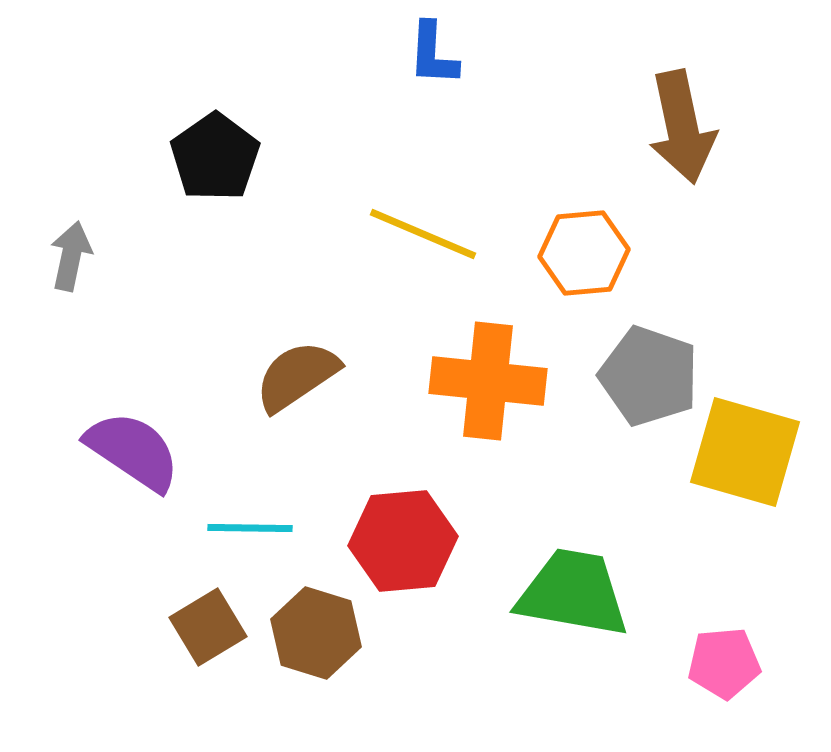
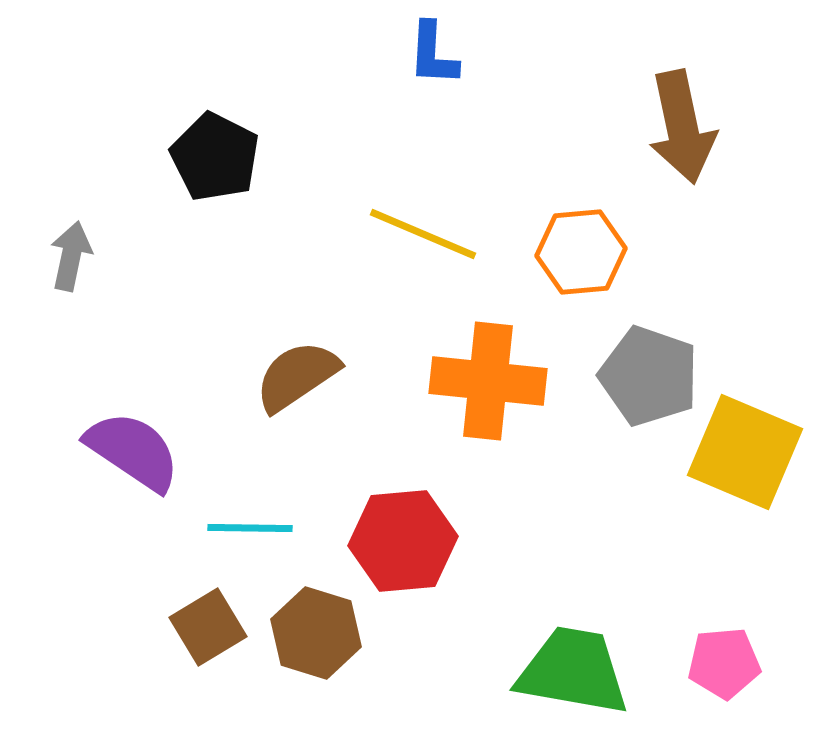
black pentagon: rotated 10 degrees counterclockwise
orange hexagon: moved 3 px left, 1 px up
yellow square: rotated 7 degrees clockwise
green trapezoid: moved 78 px down
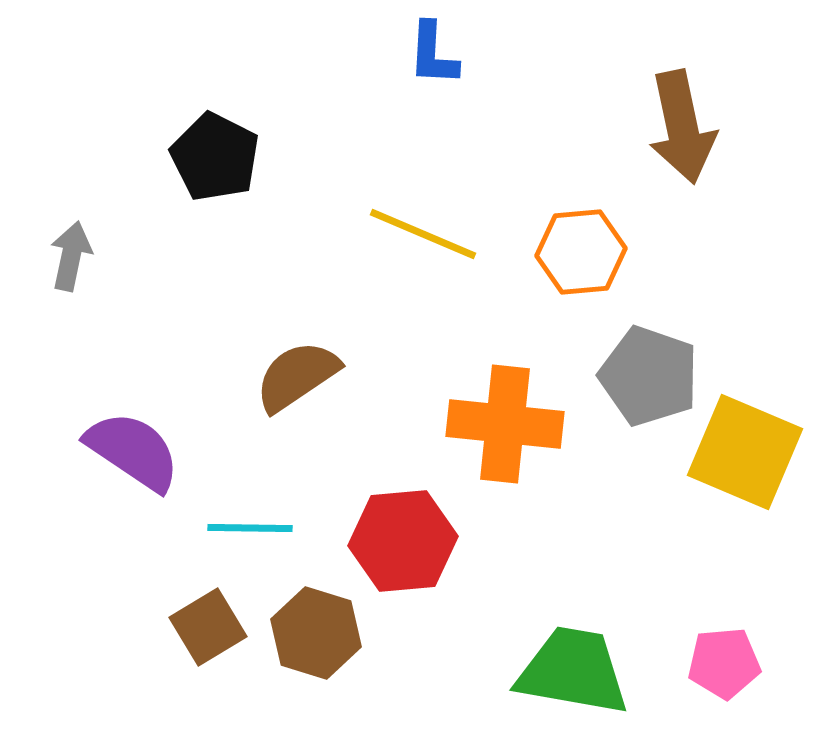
orange cross: moved 17 px right, 43 px down
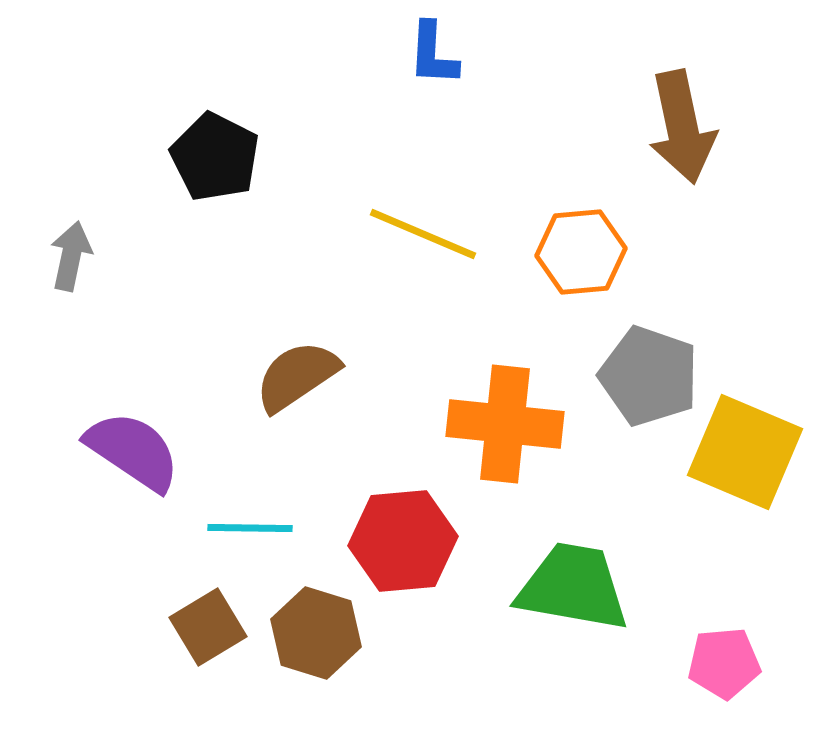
green trapezoid: moved 84 px up
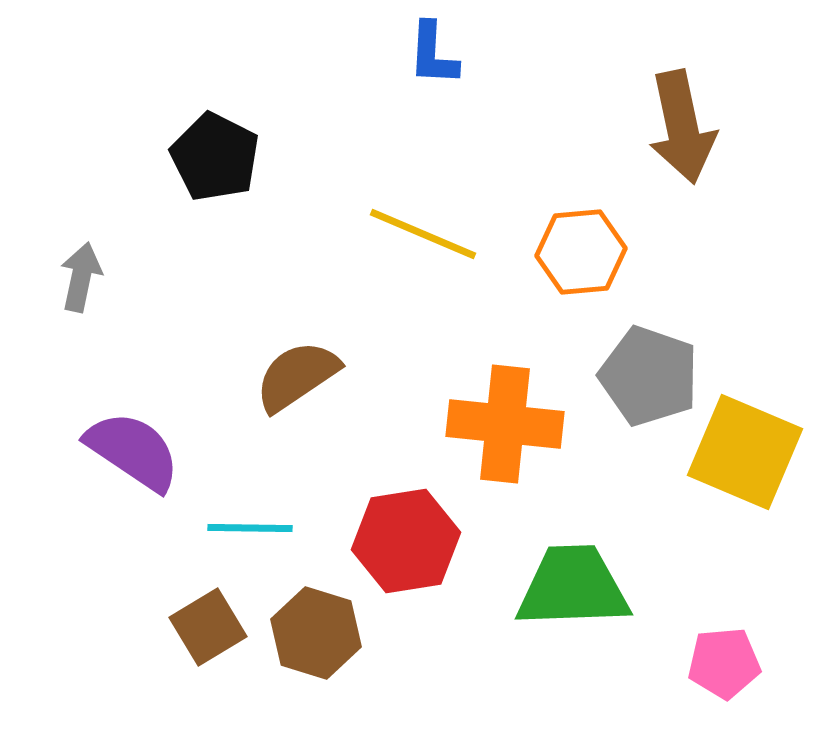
gray arrow: moved 10 px right, 21 px down
red hexagon: moved 3 px right; rotated 4 degrees counterclockwise
green trapezoid: rotated 12 degrees counterclockwise
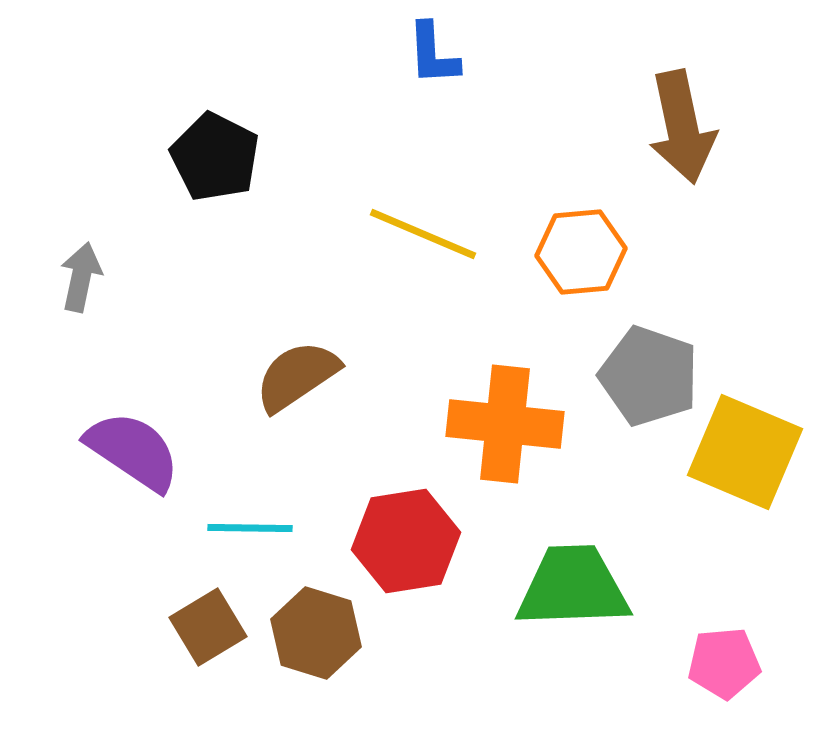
blue L-shape: rotated 6 degrees counterclockwise
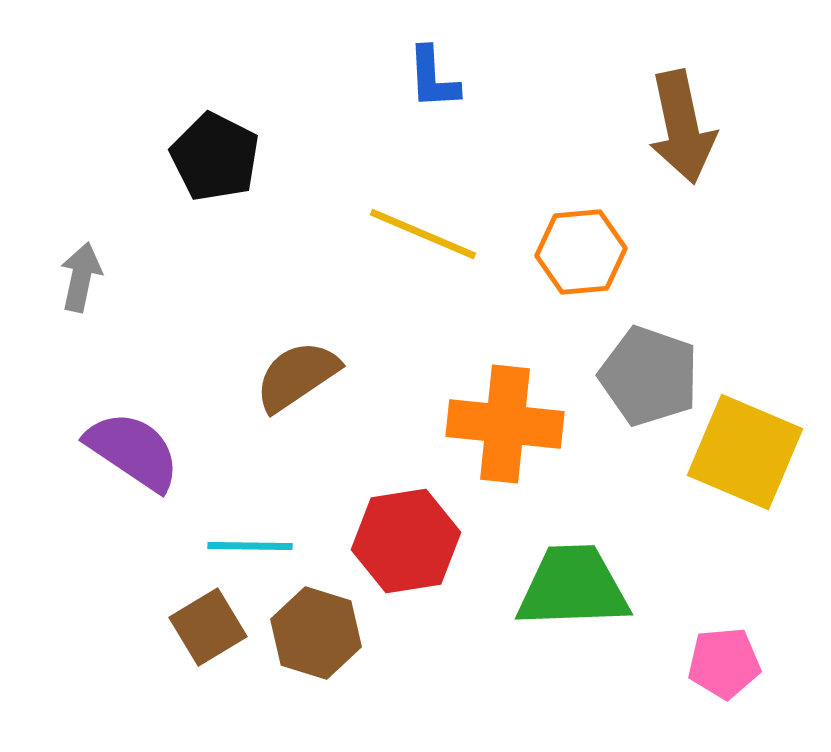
blue L-shape: moved 24 px down
cyan line: moved 18 px down
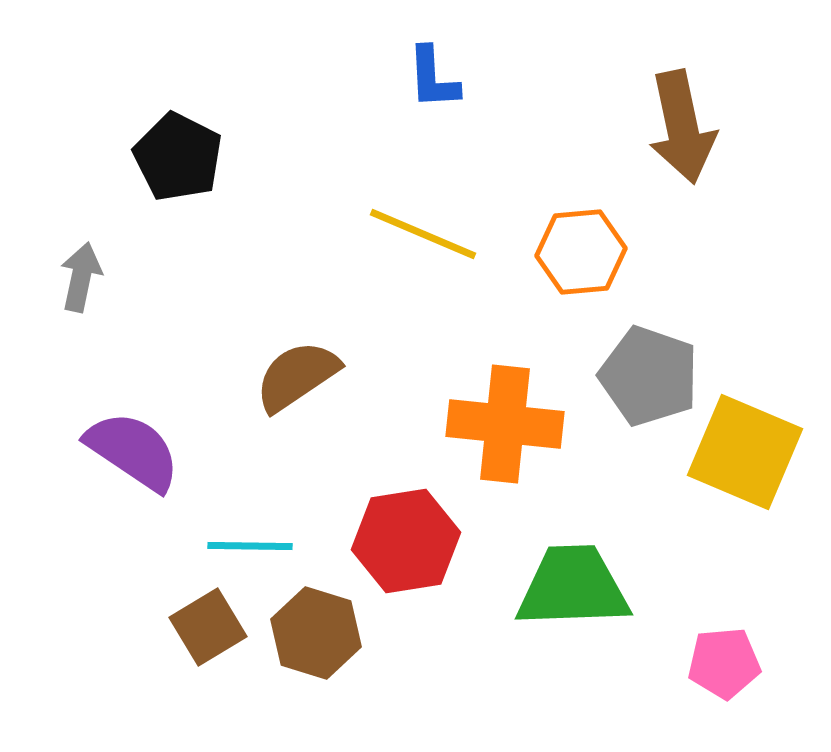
black pentagon: moved 37 px left
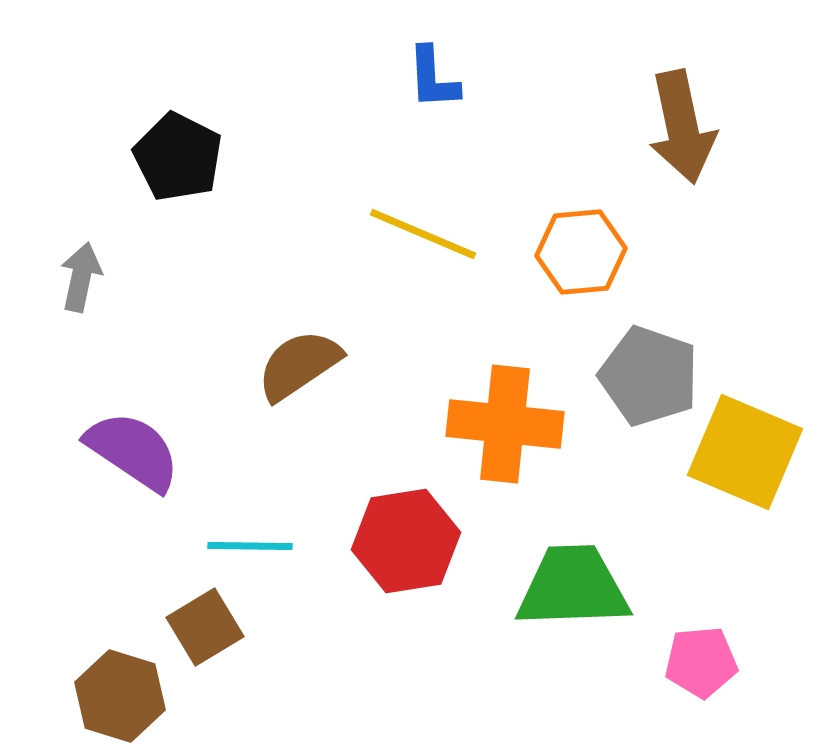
brown semicircle: moved 2 px right, 11 px up
brown square: moved 3 px left
brown hexagon: moved 196 px left, 63 px down
pink pentagon: moved 23 px left, 1 px up
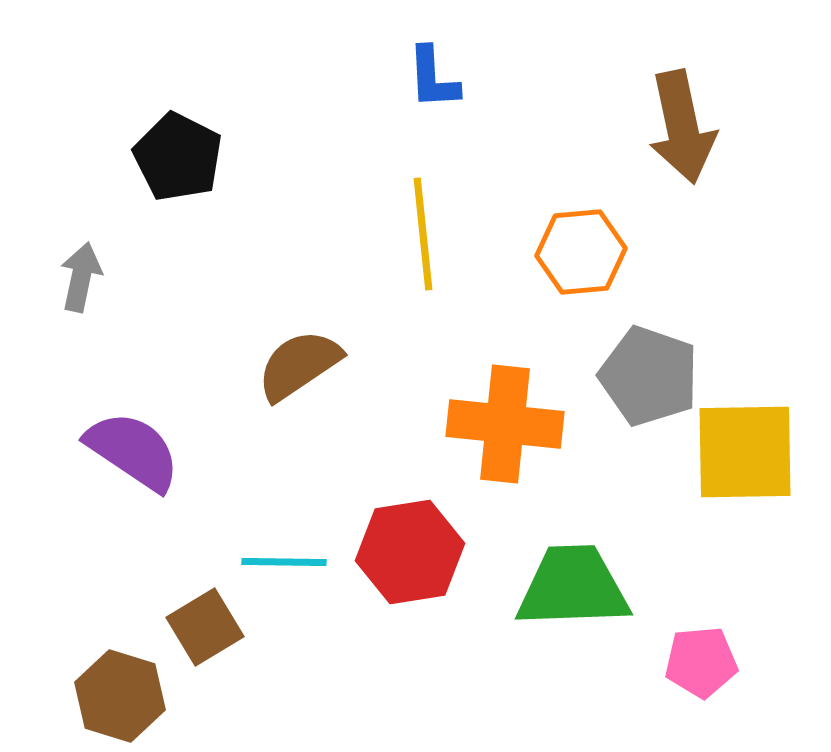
yellow line: rotated 61 degrees clockwise
yellow square: rotated 24 degrees counterclockwise
red hexagon: moved 4 px right, 11 px down
cyan line: moved 34 px right, 16 px down
